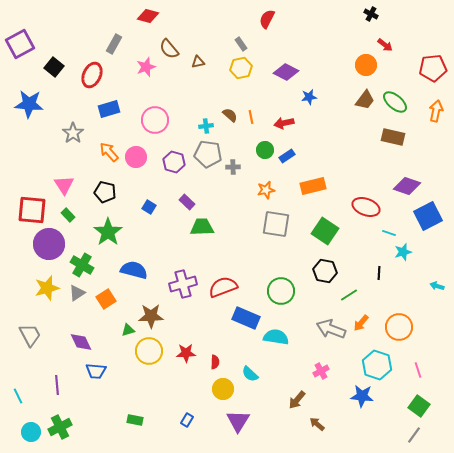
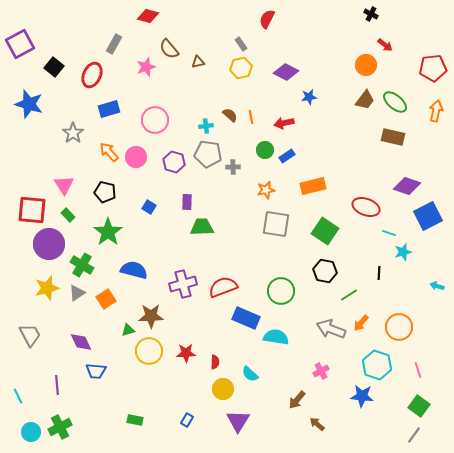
blue star at (29, 104): rotated 12 degrees clockwise
purple rectangle at (187, 202): rotated 49 degrees clockwise
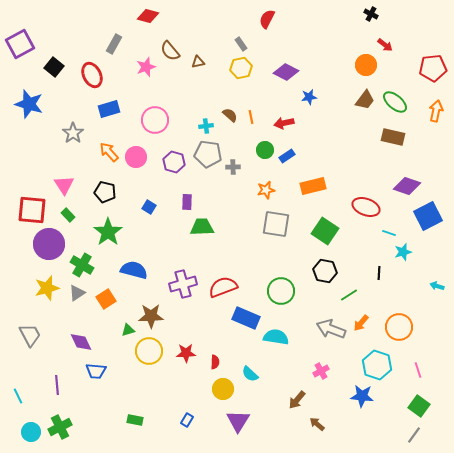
brown semicircle at (169, 49): moved 1 px right, 2 px down
red ellipse at (92, 75): rotated 50 degrees counterclockwise
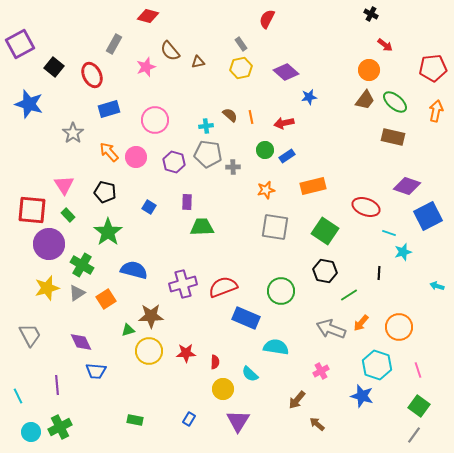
orange circle at (366, 65): moved 3 px right, 5 px down
purple diamond at (286, 72): rotated 15 degrees clockwise
gray square at (276, 224): moved 1 px left, 3 px down
cyan semicircle at (276, 337): moved 10 px down
blue star at (362, 396): rotated 10 degrees clockwise
blue rectangle at (187, 420): moved 2 px right, 1 px up
